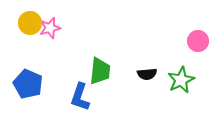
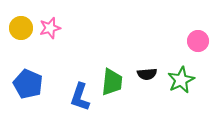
yellow circle: moved 9 px left, 5 px down
green trapezoid: moved 12 px right, 11 px down
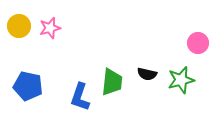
yellow circle: moved 2 px left, 2 px up
pink circle: moved 2 px down
black semicircle: rotated 18 degrees clockwise
green star: rotated 12 degrees clockwise
blue pentagon: moved 2 px down; rotated 12 degrees counterclockwise
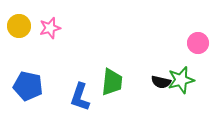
black semicircle: moved 14 px right, 8 px down
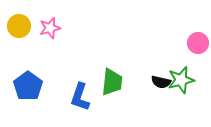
blue pentagon: rotated 24 degrees clockwise
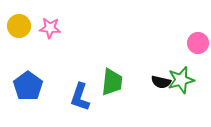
pink star: rotated 20 degrees clockwise
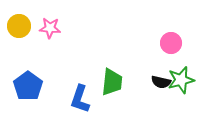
pink circle: moved 27 px left
blue L-shape: moved 2 px down
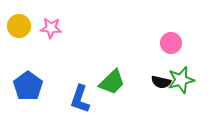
pink star: moved 1 px right
green trapezoid: rotated 40 degrees clockwise
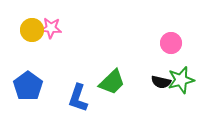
yellow circle: moved 13 px right, 4 px down
blue L-shape: moved 2 px left, 1 px up
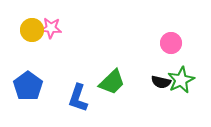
green star: rotated 12 degrees counterclockwise
